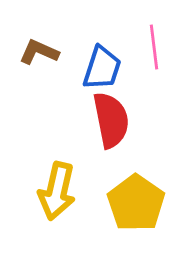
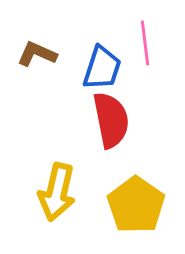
pink line: moved 9 px left, 4 px up
brown L-shape: moved 2 px left, 2 px down
yellow arrow: moved 1 px down
yellow pentagon: moved 2 px down
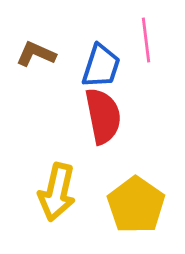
pink line: moved 1 px right, 3 px up
brown L-shape: moved 1 px left
blue trapezoid: moved 1 px left, 2 px up
red semicircle: moved 8 px left, 4 px up
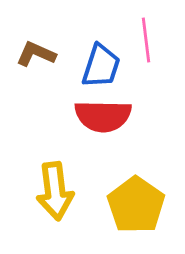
red semicircle: rotated 102 degrees clockwise
yellow arrow: moved 2 px left, 1 px up; rotated 20 degrees counterclockwise
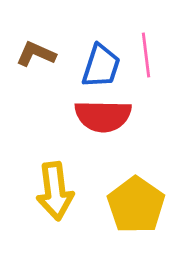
pink line: moved 15 px down
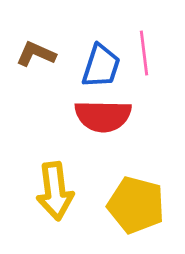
pink line: moved 2 px left, 2 px up
yellow pentagon: rotated 20 degrees counterclockwise
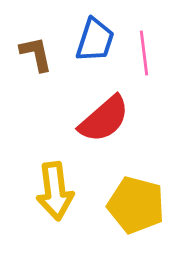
brown L-shape: rotated 54 degrees clockwise
blue trapezoid: moved 6 px left, 26 px up
red semicircle: moved 1 px right, 3 px down; rotated 42 degrees counterclockwise
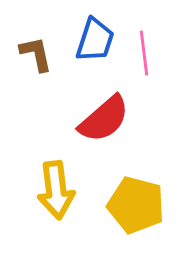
yellow arrow: moved 1 px right, 1 px up
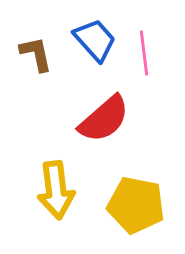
blue trapezoid: rotated 60 degrees counterclockwise
yellow pentagon: rotated 4 degrees counterclockwise
